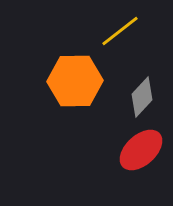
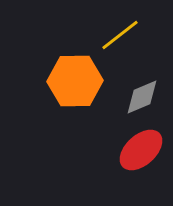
yellow line: moved 4 px down
gray diamond: rotated 24 degrees clockwise
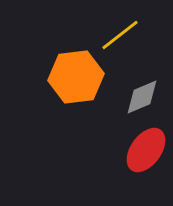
orange hexagon: moved 1 px right, 4 px up; rotated 6 degrees counterclockwise
red ellipse: moved 5 px right; rotated 12 degrees counterclockwise
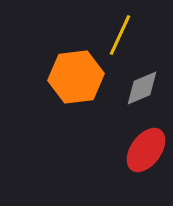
yellow line: rotated 27 degrees counterclockwise
gray diamond: moved 9 px up
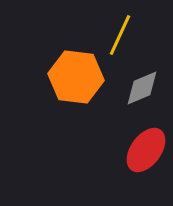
orange hexagon: rotated 14 degrees clockwise
